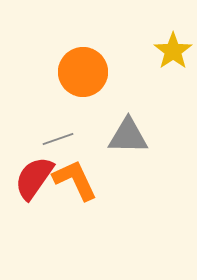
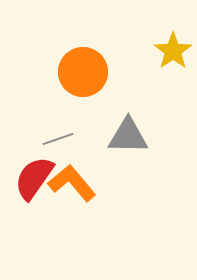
orange L-shape: moved 3 px left, 3 px down; rotated 15 degrees counterclockwise
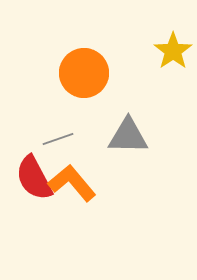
orange circle: moved 1 px right, 1 px down
red semicircle: rotated 63 degrees counterclockwise
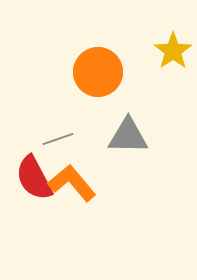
orange circle: moved 14 px right, 1 px up
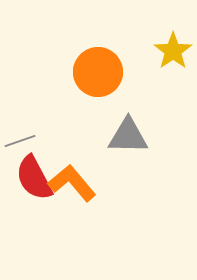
gray line: moved 38 px left, 2 px down
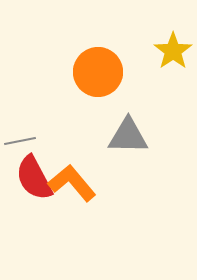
gray line: rotated 8 degrees clockwise
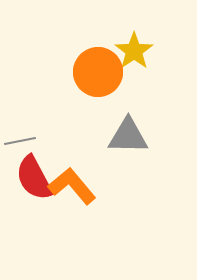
yellow star: moved 39 px left
orange L-shape: moved 3 px down
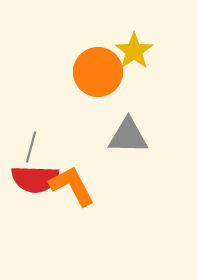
gray line: moved 11 px right, 6 px down; rotated 64 degrees counterclockwise
red semicircle: moved 1 px right, 1 px down; rotated 60 degrees counterclockwise
orange L-shape: rotated 12 degrees clockwise
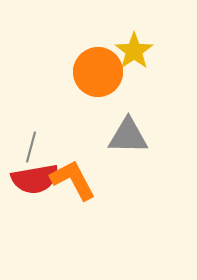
red semicircle: rotated 12 degrees counterclockwise
orange L-shape: moved 1 px right, 6 px up
